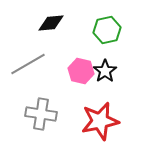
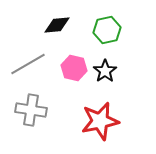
black diamond: moved 6 px right, 2 px down
pink hexagon: moved 7 px left, 3 px up
gray cross: moved 10 px left, 4 px up
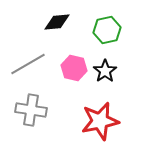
black diamond: moved 3 px up
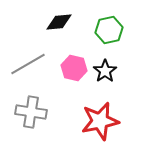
black diamond: moved 2 px right
green hexagon: moved 2 px right
gray cross: moved 2 px down
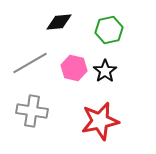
gray line: moved 2 px right, 1 px up
gray cross: moved 1 px right, 1 px up
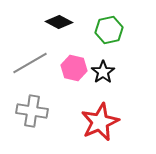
black diamond: rotated 32 degrees clockwise
black star: moved 2 px left, 1 px down
red star: moved 1 px down; rotated 12 degrees counterclockwise
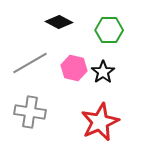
green hexagon: rotated 12 degrees clockwise
gray cross: moved 2 px left, 1 px down
